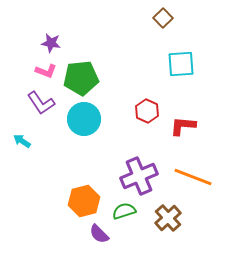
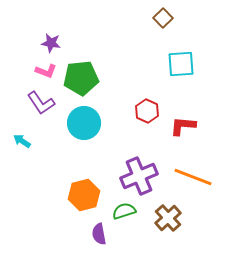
cyan circle: moved 4 px down
orange hexagon: moved 6 px up
purple semicircle: rotated 35 degrees clockwise
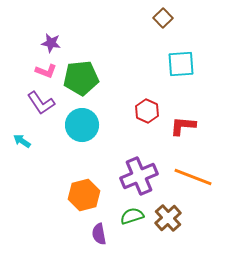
cyan circle: moved 2 px left, 2 px down
green semicircle: moved 8 px right, 5 px down
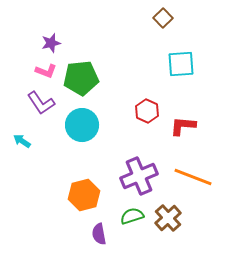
purple star: rotated 24 degrees counterclockwise
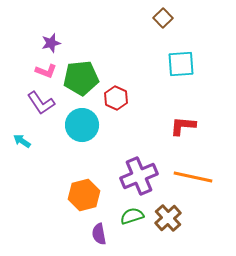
red hexagon: moved 31 px left, 13 px up
orange line: rotated 9 degrees counterclockwise
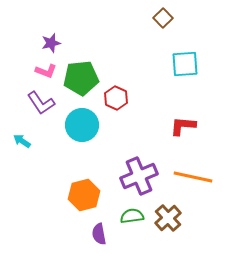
cyan square: moved 4 px right
green semicircle: rotated 10 degrees clockwise
